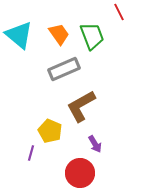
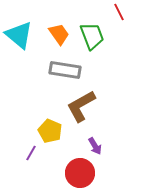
gray rectangle: moved 1 px right, 1 px down; rotated 32 degrees clockwise
purple arrow: moved 2 px down
purple line: rotated 14 degrees clockwise
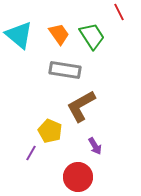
green trapezoid: rotated 12 degrees counterclockwise
red circle: moved 2 px left, 4 px down
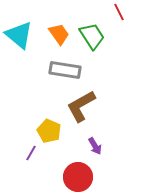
yellow pentagon: moved 1 px left
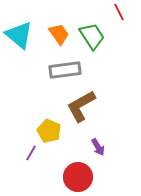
gray rectangle: rotated 16 degrees counterclockwise
purple arrow: moved 3 px right, 1 px down
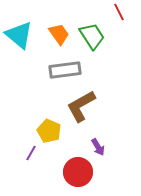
red circle: moved 5 px up
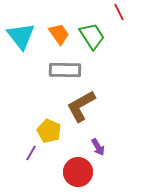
cyan triangle: moved 2 px right, 1 px down; rotated 12 degrees clockwise
gray rectangle: rotated 8 degrees clockwise
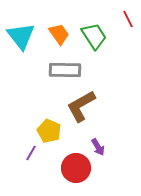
red line: moved 9 px right, 7 px down
green trapezoid: moved 2 px right
red circle: moved 2 px left, 4 px up
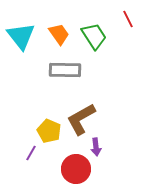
brown L-shape: moved 13 px down
purple arrow: moved 2 px left; rotated 24 degrees clockwise
red circle: moved 1 px down
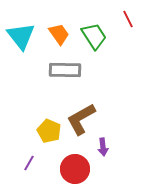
purple arrow: moved 7 px right
purple line: moved 2 px left, 10 px down
red circle: moved 1 px left
